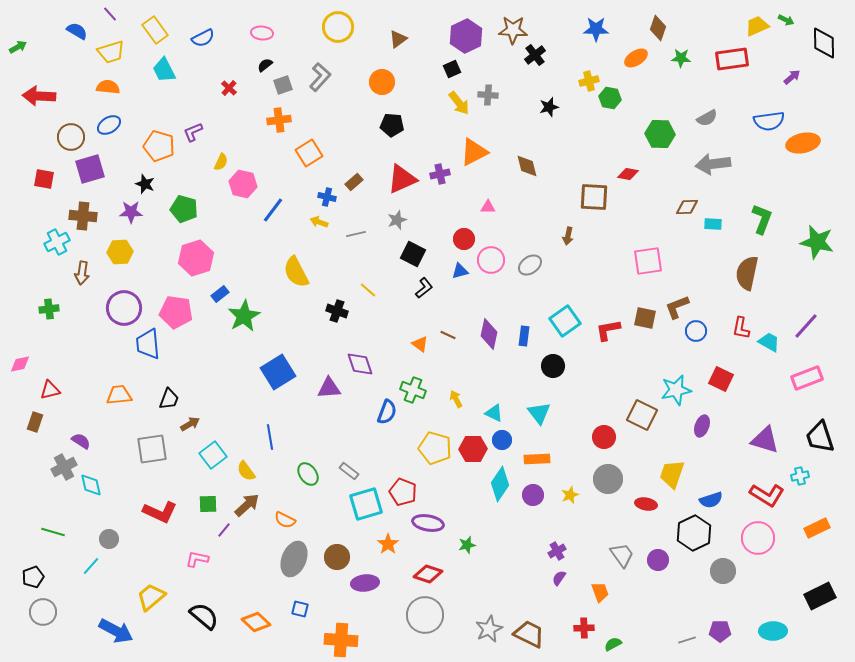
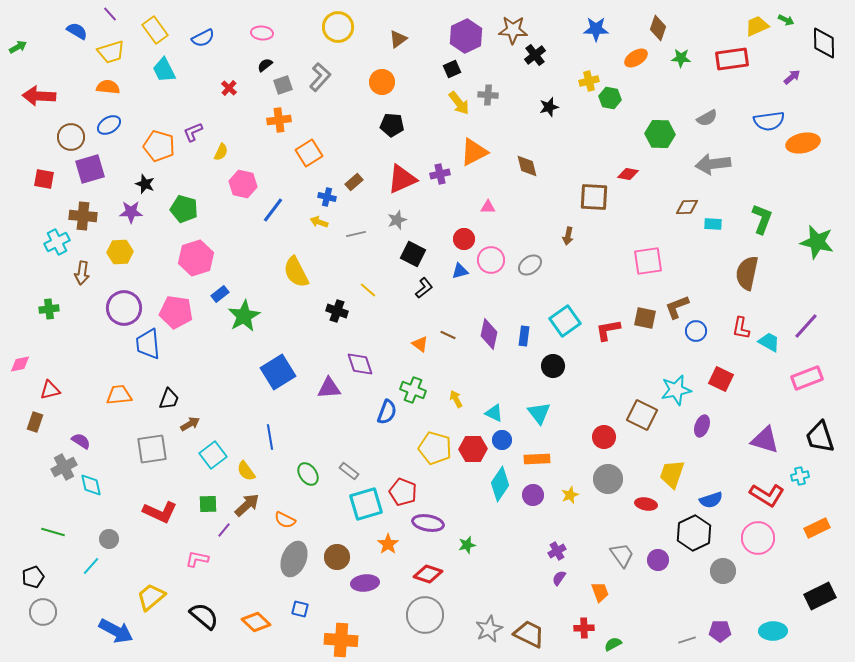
yellow semicircle at (221, 162): moved 10 px up
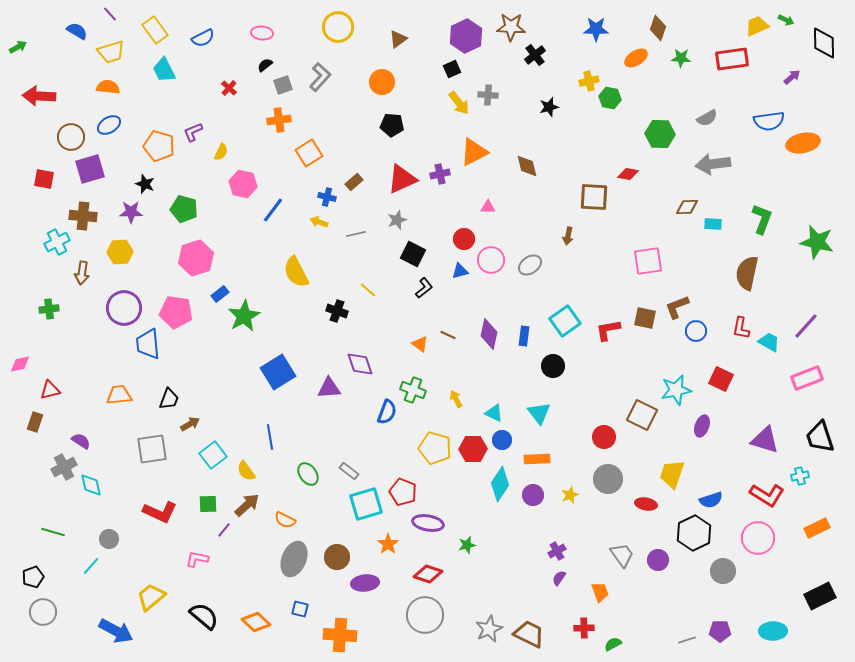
brown star at (513, 30): moved 2 px left, 3 px up
orange cross at (341, 640): moved 1 px left, 5 px up
